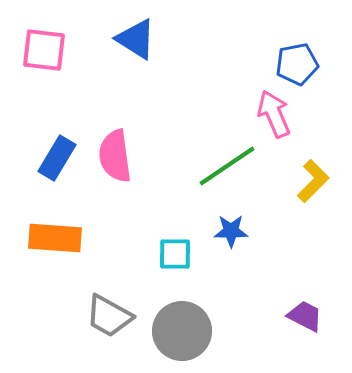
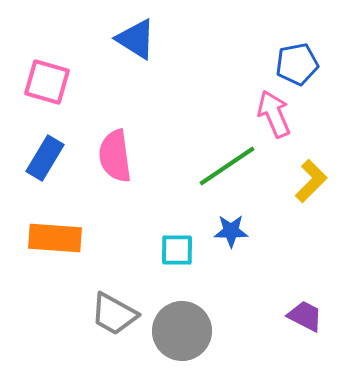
pink square: moved 3 px right, 32 px down; rotated 9 degrees clockwise
blue rectangle: moved 12 px left
yellow L-shape: moved 2 px left
cyan square: moved 2 px right, 4 px up
gray trapezoid: moved 5 px right, 2 px up
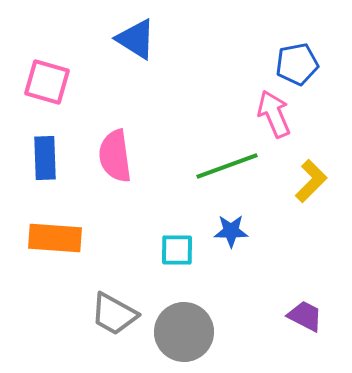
blue rectangle: rotated 33 degrees counterclockwise
green line: rotated 14 degrees clockwise
gray circle: moved 2 px right, 1 px down
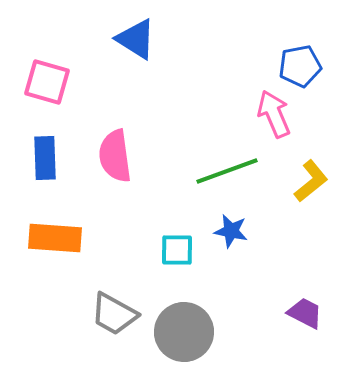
blue pentagon: moved 3 px right, 2 px down
green line: moved 5 px down
yellow L-shape: rotated 6 degrees clockwise
blue star: rotated 12 degrees clockwise
purple trapezoid: moved 3 px up
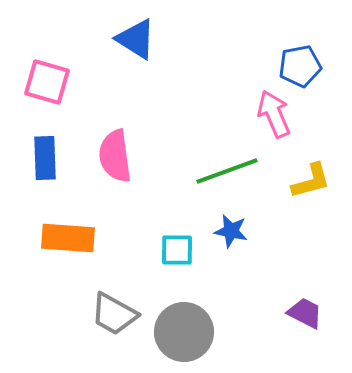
yellow L-shape: rotated 24 degrees clockwise
orange rectangle: moved 13 px right
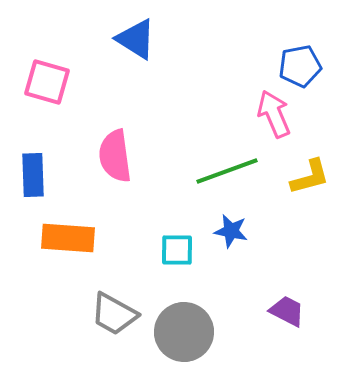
blue rectangle: moved 12 px left, 17 px down
yellow L-shape: moved 1 px left, 4 px up
purple trapezoid: moved 18 px left, 2 px up
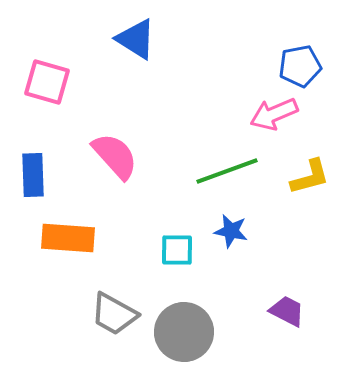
pink arrow: rotated 90 degrees counterclockwise
pink semicircle: rotated 146 degrees clockwise
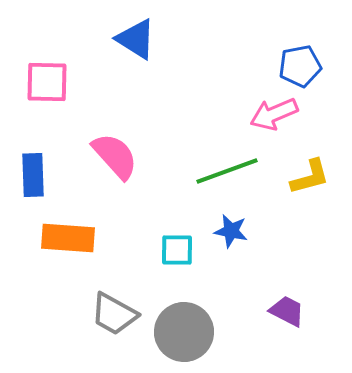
pink square: rotated 15 degrees counterclockwise
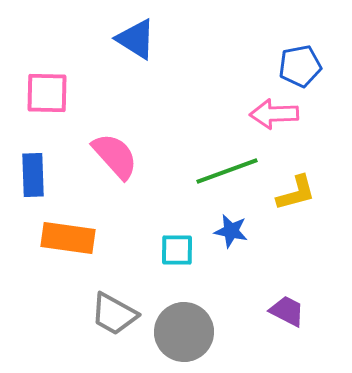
pink square: moved 11 px down
pink arrow: rotated 21 degrees clockwise
yellow L-shape: moved 14 px left, 16 px down
orange rectangle: rotated 4 degrees clockwise
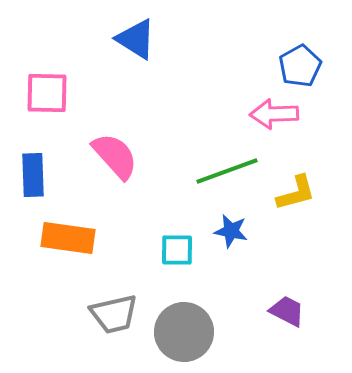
blue pentagon: rotated 18 degrees counterclockwise
gray trapezoid: rotated 42 degrees counterclockwise
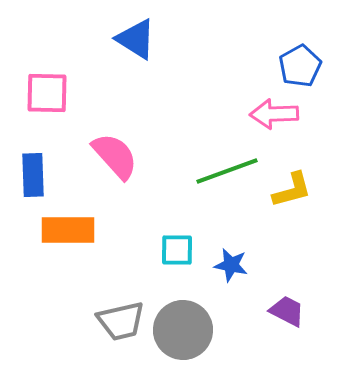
yellow L-shape: moved 4 px left, 3 px up
blue star: moved 34 px down
orange rectangle: moved 8 px up; rotated 8 degrees counterclockwise
gray trapezoid: moved 7 px right, 7 px down
gray circle: moved 1 px left, 2 px up
